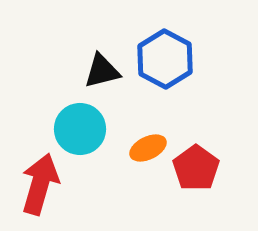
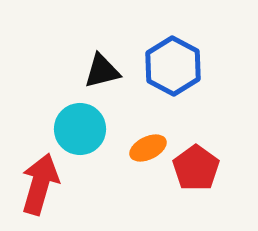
blue hexagon: moved 8 px right, 7 px down
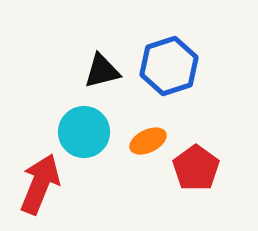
blue hexagon: moved 4 px left; rotated 14 degrees clockwise
cyan circle: moved 4 px right, 3 px down
orange ellipse: moved 7 px up
red arrow: rotated 6 degrees clockwise
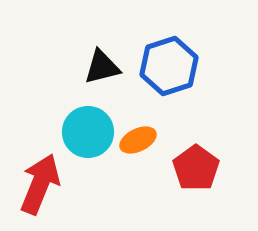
black triangle: moved 4 px up
cyan circle: moved 4 px right
orange ellipse: moved 10 px left, 1 px up
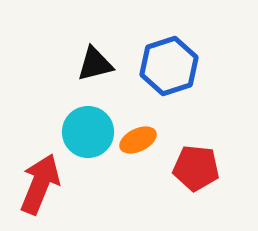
black triangle: moved 7 px left, 3 px up
red pentagon: rotated 30 degrees counterclockwise
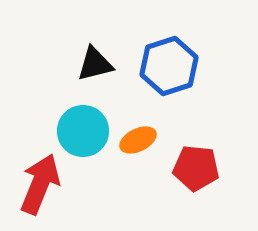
cyan circle: moved 5 px left, 1 px up
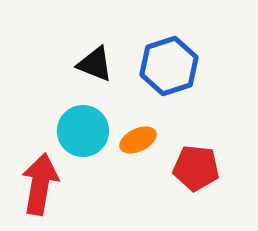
black triangle: rotated 36 degrees clockwise
red arrow: rotated 12 degrees counterclockwise
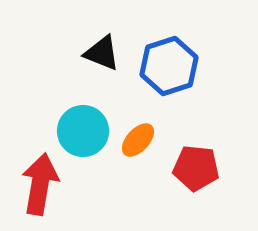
black triangle: moved 7 px right, 11 px up
orange ellipse: rotated 21 degrees counterclockwise
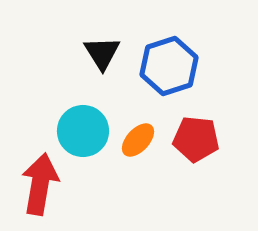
black triangle: rotated 36 degrees clockwise
red pentagon: moved 29 px up
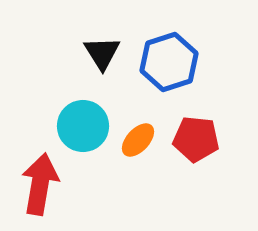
blue hexagon: moved 4 px up
cyan circle: moved 5 px up
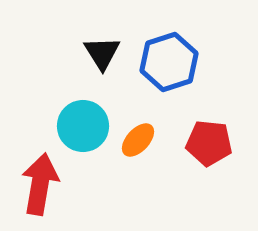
red pentagon: moved 13 px right, 4 px down
